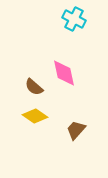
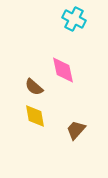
pink diamond: moved 1 px left, 3 px up
yellow diamond: rotated 45 degrees clockwise
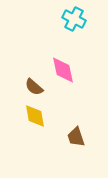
brown trapezoid: moved 7 px down; rotated 60 degrees counterclockwise
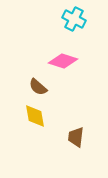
pink diamond: moved 9 px up; rotated 60 degrees counterclockwise
brown semicircle: moved 4 px right
brown trapezoid: rotated 25 degrees clockwise
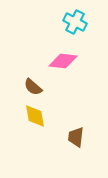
cyan cross: moved 1 px right, 3 px down
pink diamond: rotated 12 degrees counterclockwise
brown semicircle: moved 5 px left
